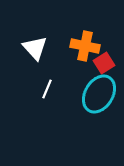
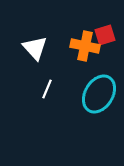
red square: moved 1 px right, 28 px up; rotated 15 degrees clockwise
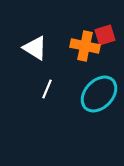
white triangle: rotated 16 degrees counterclockwise
cyan ellipse: rotated 12 degrees clockwise
